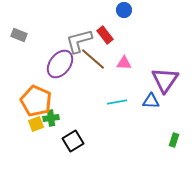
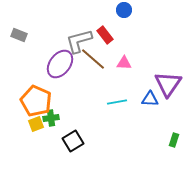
purple triangle: moved 3 px right, 4 px down
blue triangle: moved 1 px left, 2 px up
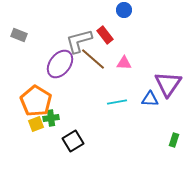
orange pentagon: rotated 8 degrees clockwise
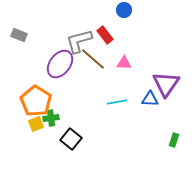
purple triangle: moved 2 px left
black square: moved 2 px left, 2 px up; rotated 20 degrees counterclockwise
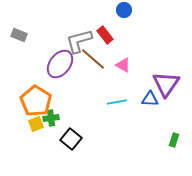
pink triangle: moved 1 px left, 2 px down; rotated 28 degrees clockwise
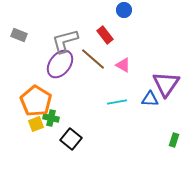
gray L-shape: moved 14 px left
green cross: rotated 21 degrees clockwise
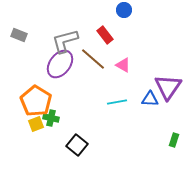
purple triangle: moved 2 px right, 3 px down
black square: moved 6 px right, 6 px down
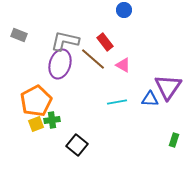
red rectangle: moved 7 px down
gray L-shape: rotated 28 degrees clockwise
purple ellipse: rotated 20 degrees counterclockwise
orange pentagon: rotated 12 degrees clockwise
green cross: moved 1 px right, 2 px down; rotated 21 degrees counterclockwise
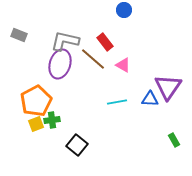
green rectangle: rotated 48 degrees counterclockwise
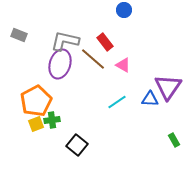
cyan line: rotated 24 degrees counterclockwise
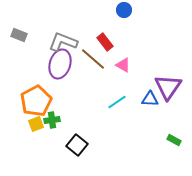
gray L-shape: moved 2 px left, 1 px down; rotated 8 degrees clockwise
green rectangle: rotated 32 degrees counterclockwise
